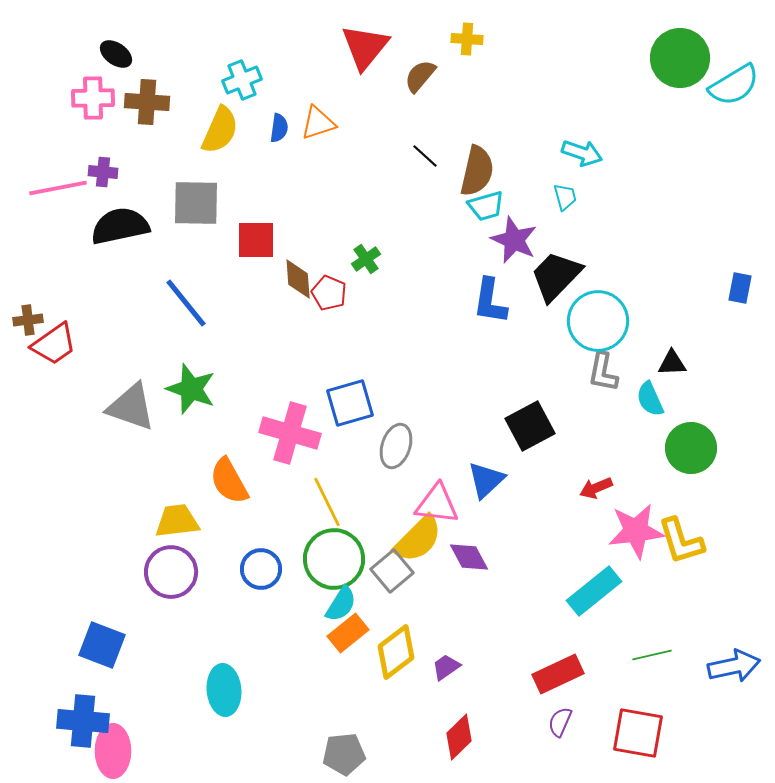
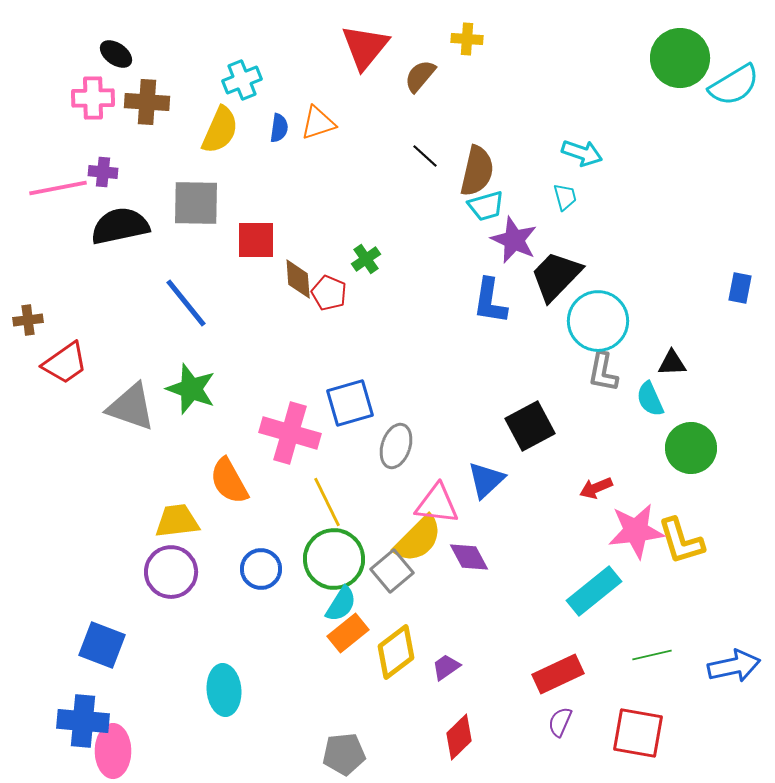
red trapezoid at (54, 344): moved 11 px right, 19 px down
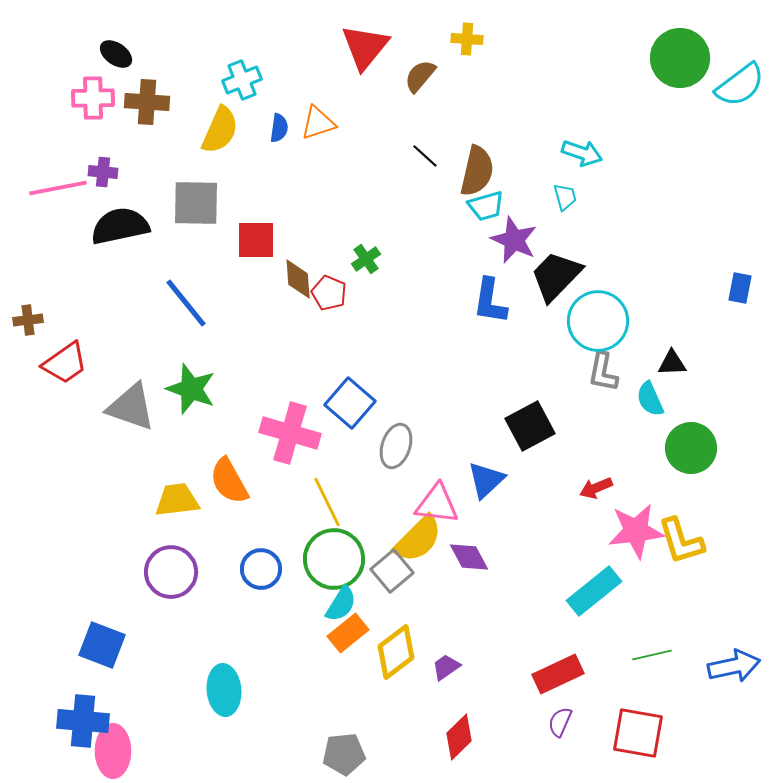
cyan semicircle at (734, 85): moved 6 px right; rotated 6 degrees counterclockwise
blue square at (350, 403): rotated 33 degrees counterclockwise
yellow trapezoid at (177, 521): moved 21 px up
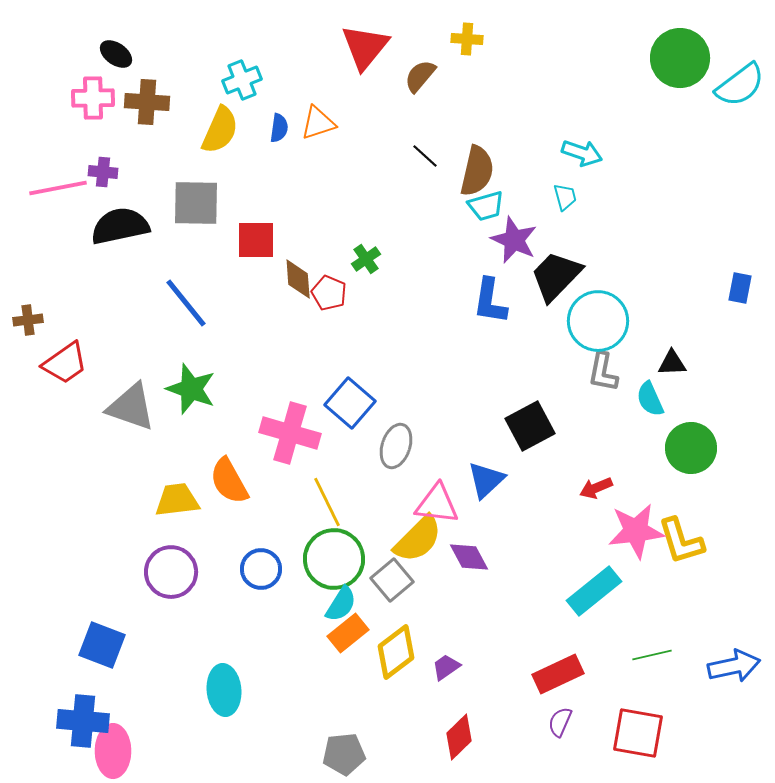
gray square at (392, 571): moved 9 px down
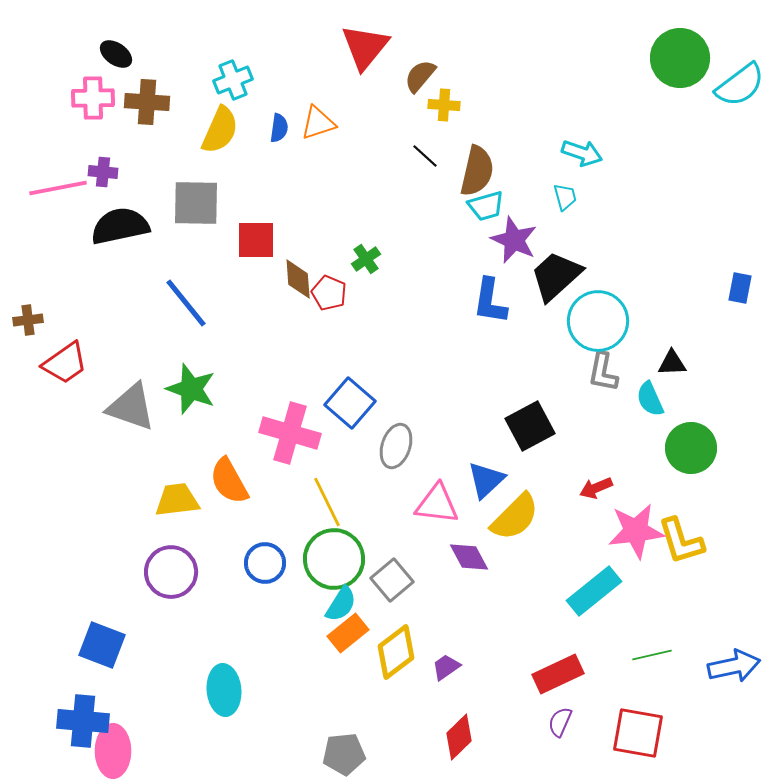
yellow cross at (467, 39): moved 23 px left, 66 px down
cyan cross at (242, 80): moved 9 px left
black trapezoid at (556, 276): rotated 4 degrees clockwise
yellow semicircle at (418, 539): moved 97 px right, 22 px up
blue circle at (261, 569): moved 4 px right, 6 px up
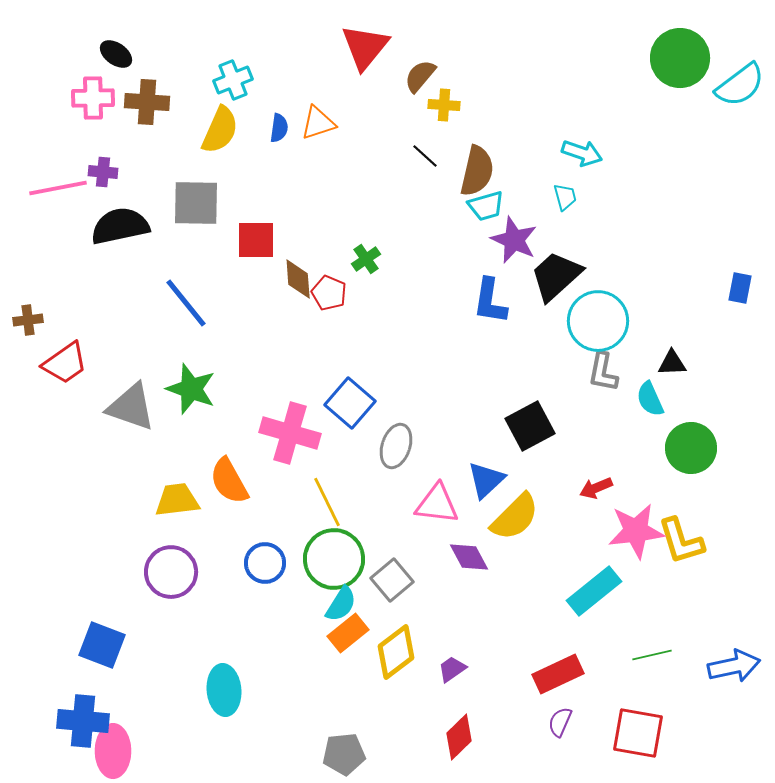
purple trapezoid at (446, 667): moved 6 px right, 2 px down
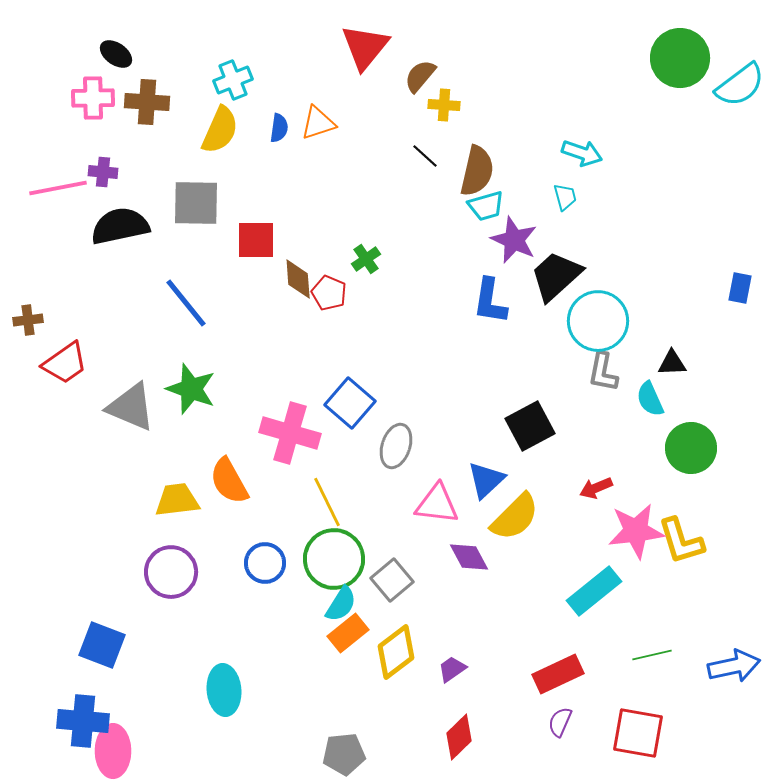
gray triangle at (131, 407): rotated 4 degrees clockwise
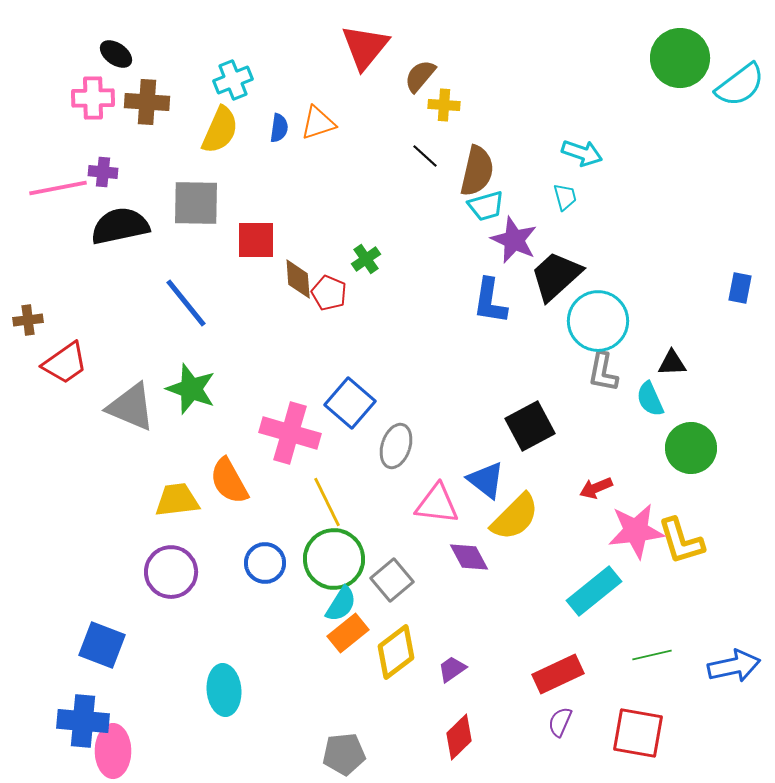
blue triangle at (486, 480): rotated 39 degrees counterclockwise
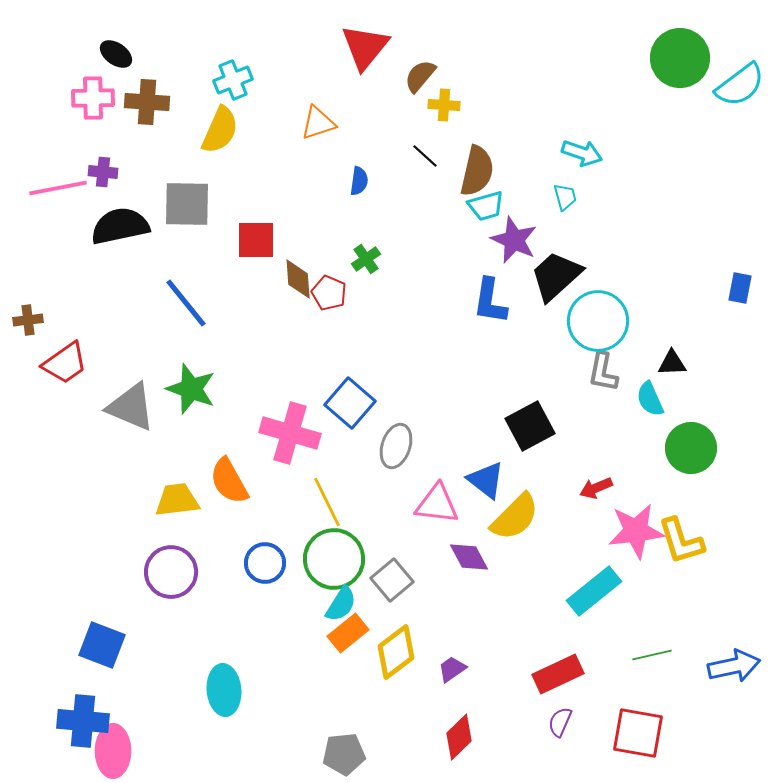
blue semicircle at (279, 128): moved 80 px right, 53 px down
gray square at (196, 203): moved 9 px left, 1 px down
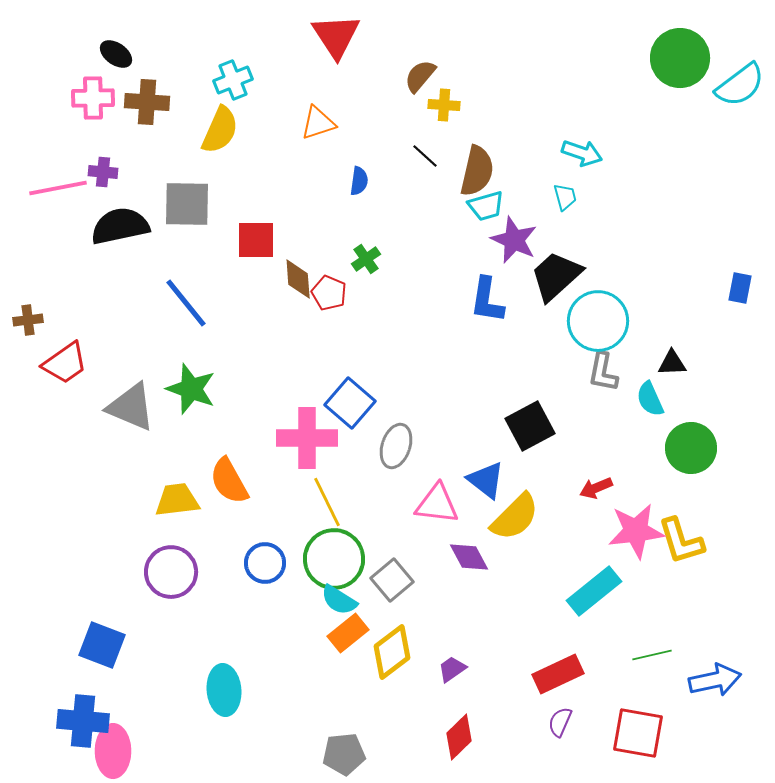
red triangle at (365, 47): moved 29 px left, 11 px up; rotated 12 degrees counterclockwise
blue L-shape at (490, 301): moved 3 px left, 1 px up
pink cross at (290, 433): moved 17 px right, 5 px down; rotated 16 degrees counterclockwise
cyan semicircle at (341, 604): moved 2 px left, 4 px up; rotated 90 degrees clockwise
yellow diamond at (396, 652): moved 4 px left
blue arrow at (734, 666): moved 19 px left, 14 px down
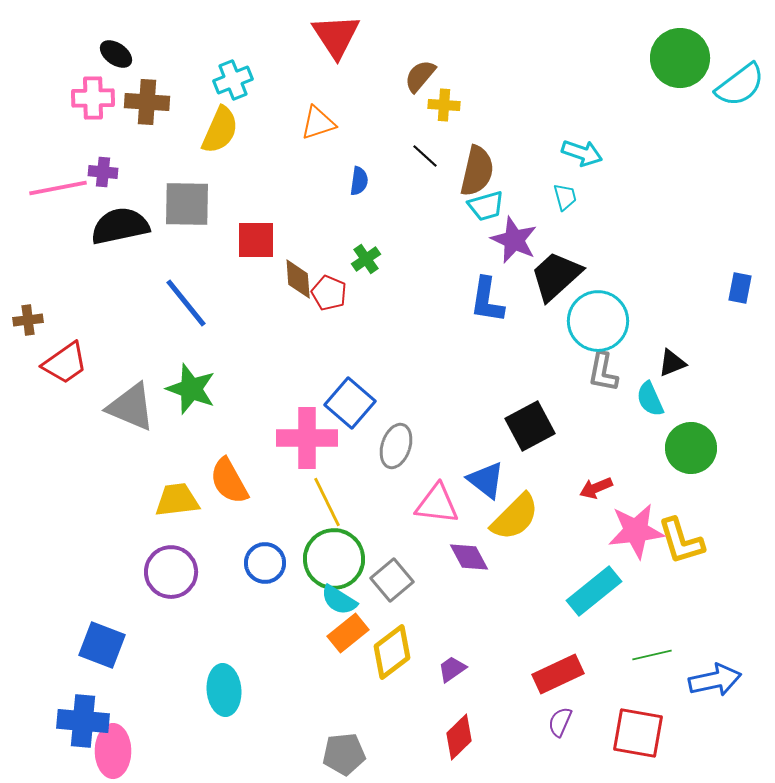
black triangle at (672, 363): rotated 20 degrees counterclockwise
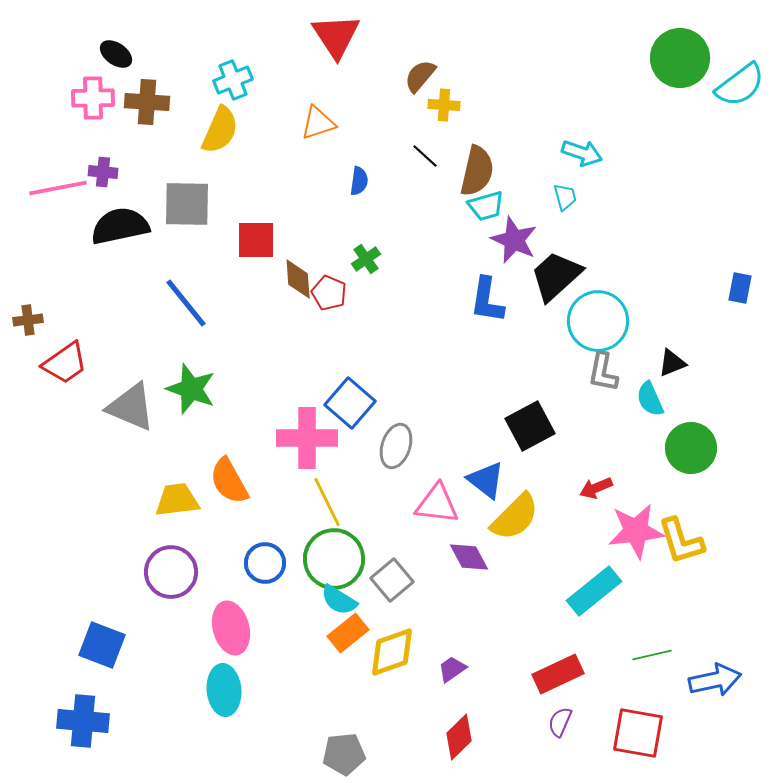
yellow diamond at (392, 652): rotated 18 degrees clockwise
pink ellipse at (113, 751): moved 118 px right, 123 px up; rotated 15 degrees counterclockwise
